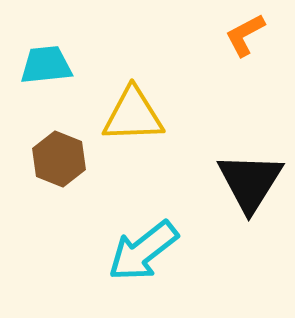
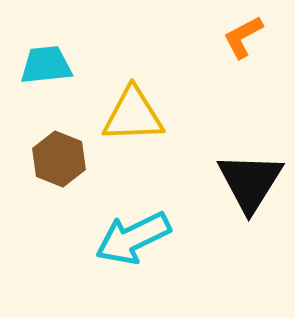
orange L-shape: moved 2 px left, 2 px down
cyan arrow: moved 10 px left, 13 px up; rotated 12 degrees clockwise
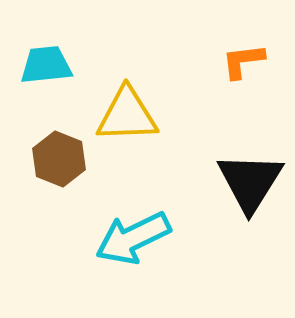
orange L-shape: moved 24 px down; rotated 21 degrees clockwise
yellow triangle: moved 6 px left
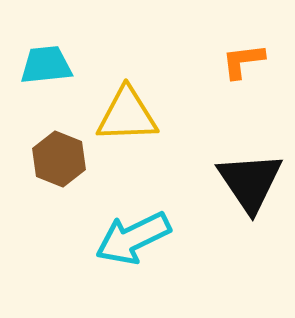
black triangle: rotated 6 degrees counterclockwise
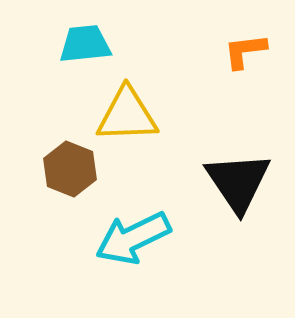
orange L-shape: moved 2 px right, 10 px up
cyan trapezoid: moved 39 px right, 21 px up
brown hexagon: moved 11 px right, 10 px down
black triangle: moved 12 px left
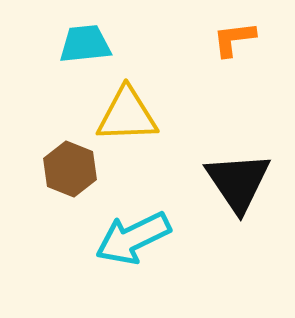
orange L-shape: moved 11 px left, 12 px up
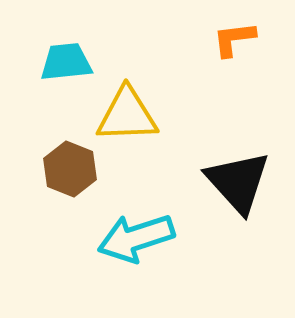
cyan trapezoid: moved 19 px left, 18 px down
black triangle: rotated 8 degrees counterclockwise
cyan arrow: moved 3 px right; rotated 8 degrees clockwise
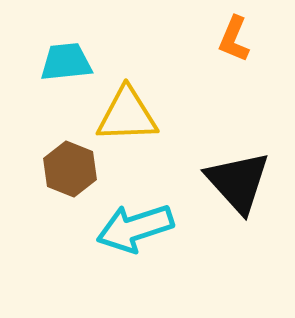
orange L-shape: rotated 60 degrees counterclockwise
cyan arrow: moved 1 px left, 10 px up
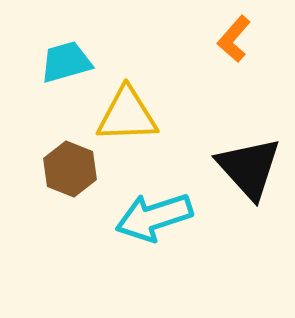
orange L-shape: rotated 18 degrees clockwise
cyan trapezoid: rotated 10 degrees counterclockwise
black triangle: moved 11 px right, 14 px up
cyan arrow: moved 19 px right, 11 px up
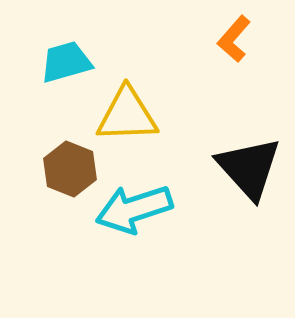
cyan arrow: moved 20 px left, 8 px up
